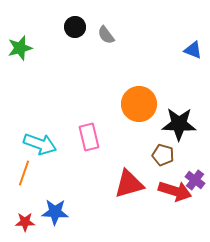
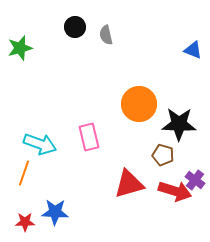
gray semicircle: rotated 24 degrees clockwise
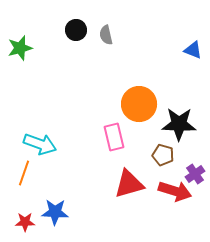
black circle: moved 1 px right, 3 px down
pink rectangle: moved 25 px right
purple cross: moved 6 px up; rotated 18 degrees clockwise
